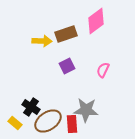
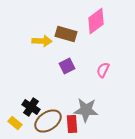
brown rectangle: rotated 35 degrees clockwise
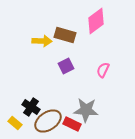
brown rectangle: moved 1 px left, 1 px down
purple square: moved 1 px left
red rectangle: rotated 60 degrees counterclockwise
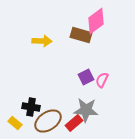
brown rectangle: moved 16 px right
purple square: moved 20 px right, 11 px down
pink semicircle: moved 1 px left, 10 px down
black cross: rotated 24 degrees counterclockwise
red rectangle: moved 2 px right, 1 px up; rotated 66 degrees counterclockwise
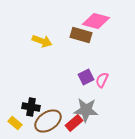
pink diamond: rotated 52 degrees clockwise
yellow arrow: rotated 18 degrees clockwise
